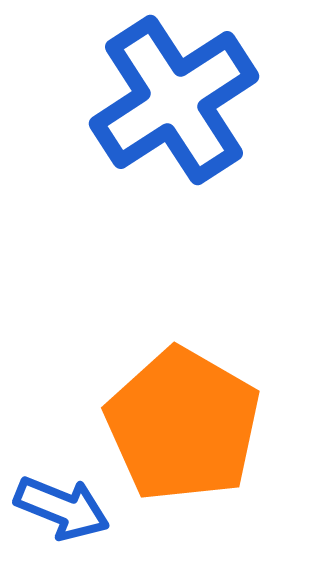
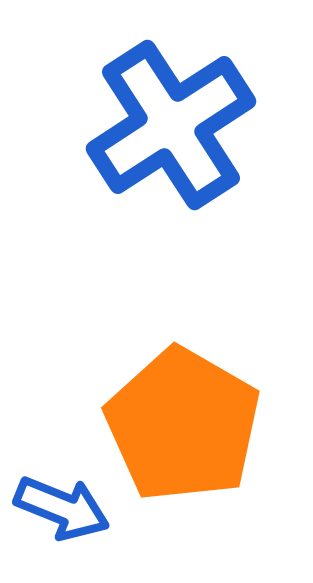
blue cross: moved 3 px left, 25 px down
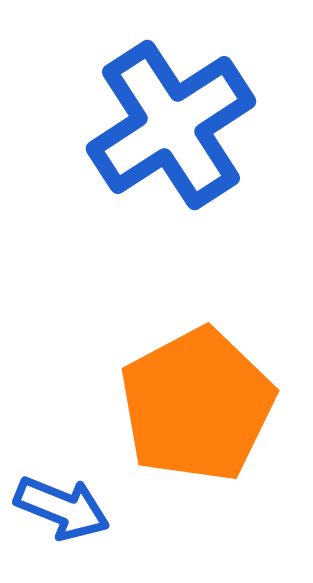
orange pentagon: moved 14 px right, 20 px up; rotated 14 degrees clockwise
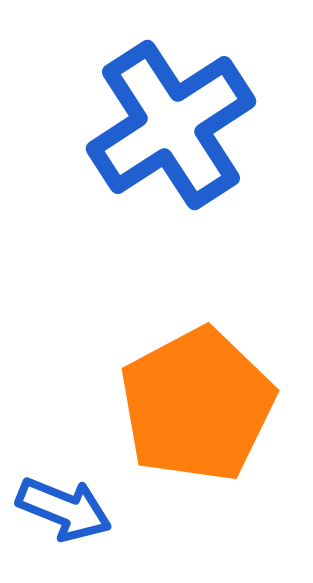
blue arrow: moved 2 px right, 1 px down
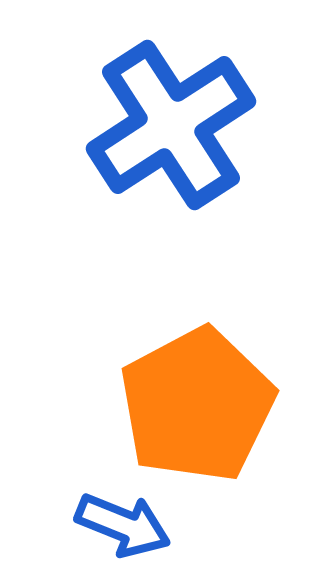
blue arrow: moved 59 px right, 16 px down
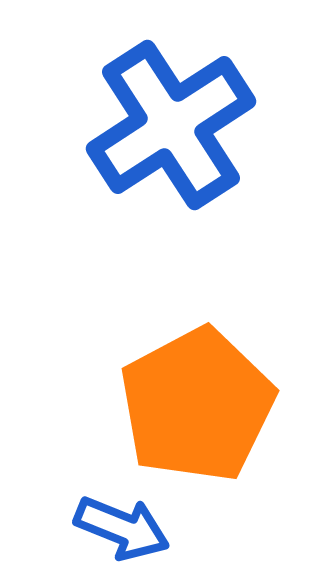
blue arrow: moved 1 px left, 3 px down
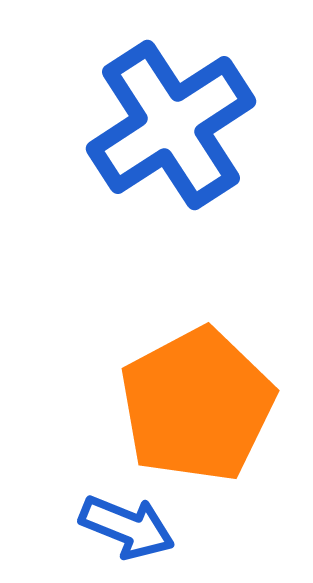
blue arrow: moved 5 px right, 1 px up
